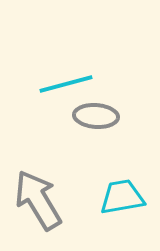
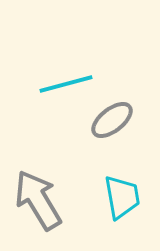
gray ellipse: moved 16 px right, 4 px down; rotated 42 degrees counterclockwise
cyan trapezoid: rotated 90 degrees clockwise
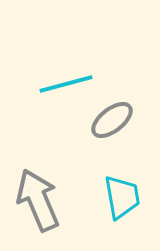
gray arrow: rotated 8 degrees clockwise
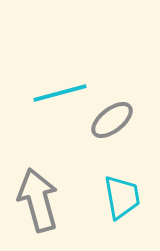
cyan line: moved 6 px left, 9 px down
gray arrow: rotated 8 degrees clockwise
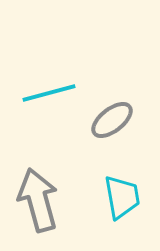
cyan line: moved 11 px left
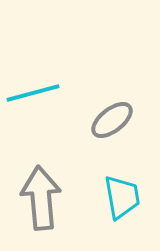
cyan line: moved 16 px left
gray arrow: moved 3 px right, 2 px up; rotated 10 degrees clockwise
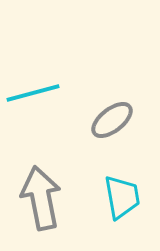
gray arrow: rotated 6 degrees counterclockwise
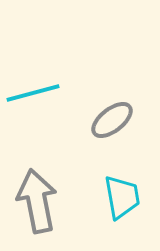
gray arrow: moved 4 px left, 3 px down
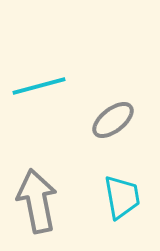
cyan line: moved 6 px right, 7 px up
gray ellipse: moved 1 px right
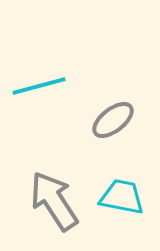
cyan trapezoid: rotated 69 degrees counterclockwise
gray arrow: moved 17 px right; rotated 22 degrees counterclockwise
